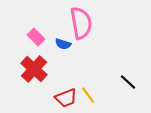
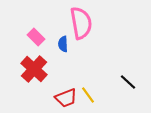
blue semicircle: rotated 70 degrees clockwise
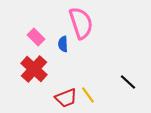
pink semicircle: rotated 8 degrees counterclockwise
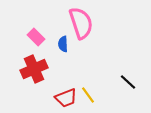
red cross: rotated 24 degrees clockwise
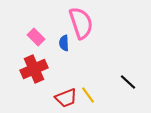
blue semicircle: moved 1 px right, 1 px up
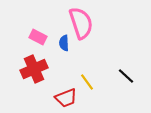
pink rectangle: moved 2 px right; rotated 18 degrees counterclockwise
black line: moved 2 px left, 6 px up
yellow line: moved 1 px left, 13 px up
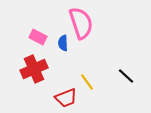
blue semicircle: moved 1 px left
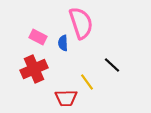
black line: moved 14 px left, 11 px up
red trapezoid: rotated 20 degrees clockwise
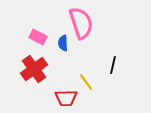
black line: moved 1 px right; rotated 60 degrees clockwise
red cross: rotated 12 degrees counterclockwise
yellow line: moved 1 px left
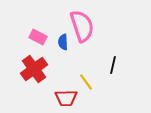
pink semicircle: moved 1 px right, 3 px down
blue semicircle: moved 1 px up
